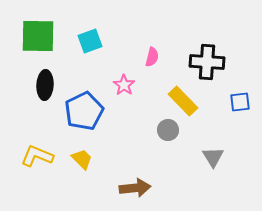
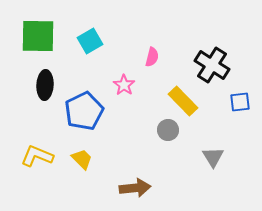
cyan square: rotated 10 degrees counterclockwise
black cross: moved 5 px right, 3 px down; rotated 28 degrees clockwise
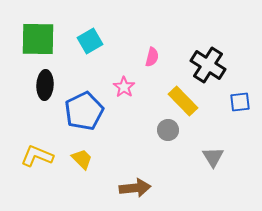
green square: moved 3 px down
black cross: moved 4 px left
pink star: moved 2 px down
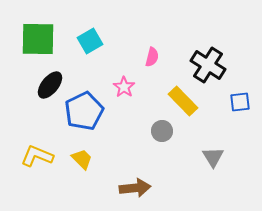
black ellipse: moved 5 px right; rotated 36 degrees clockwise
gray circle: moved 6 px left, 1 px down
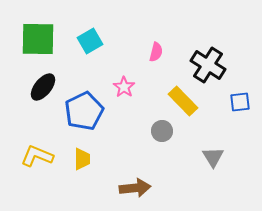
pink semicircle: moved 4 px right, 5 px up
black ellipse: moved 7 px left, 2 px down
yellow trapezoid: rotated 45 degrees clockwise
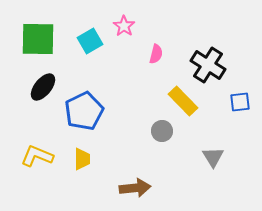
pink semicircle: moved 2 px down
pink star: moved 61 px up
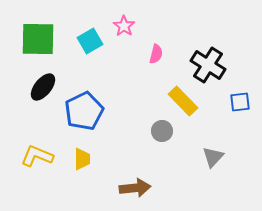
gray triangle: rotated 15 degrees clockwise
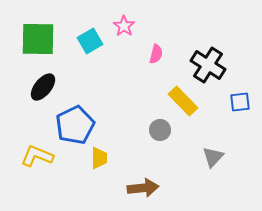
blue pentagon: moved 9 px left, 14 px down
gray circle: moved 2 px left, 1 px up
yellow trapezoid: moved 17 px right, 1 px up
brown arrow: moved 8 px right
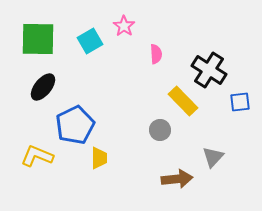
pink semicircle: rotated 18 degrees counterclockwise
black cross: moved 1 px right, 5 px down
brown arrow: moved 34 px right, 9 px up
